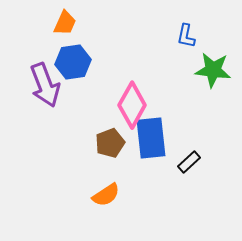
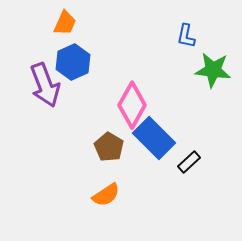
blue hexagon: rotated 16 degrees counterclockwise
blue rectangle: moved 3 px right; rotated 39 degrees counterclockwise
brown pentagon: moved 1 px left, 4 px down; rotated 20 degrees counterclockwise
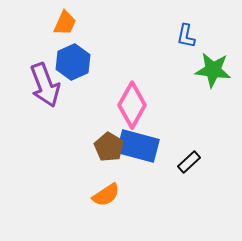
blue rectangle: moved 16 px left, 8 px down; rotated 30 degrees counterclockwise
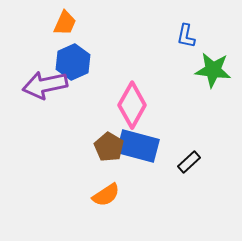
purple arrow: rotated 99 degrees clockwise
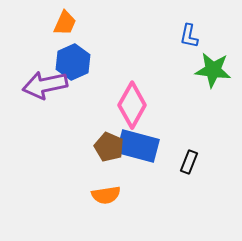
blue L-shape: moved 3 px right
brown pentagon: rotated 8 degrees counterclockwise
black rectangle: rotated 25 degrees counterclockwise
orange semicircle: rotated 24 degrees clockwise
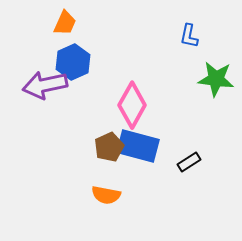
green star: moved 3 px right, 9 px down
brown pentagon: rotated 24 degrees clockwise
black rectangle: rotated 35 degrees clockwise
orange semicircle: rotated 20 degrees clockwise
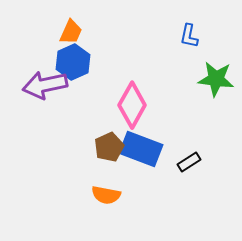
orange trapezoid: moved 6 px right, 9 px down
blue rectangle: moved 3 px right, 3 px down; rotated 6 degrees clockwise
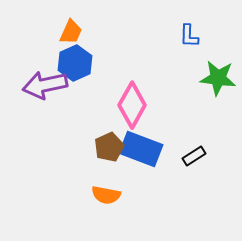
blue L-shape: rotated 10 degrees counterclockwise
blue hexagon: moved 2 px right, 1 px down
green star: moved 2 px right, 1 px up
black rectangle: moved 5 px right, 6 px up
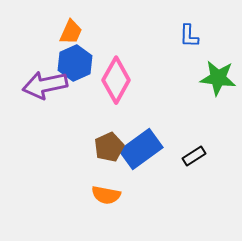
pink diamond: moved 16 px left, 25 px up
blue rectangle: rotated 57 degrees counterclockwise
